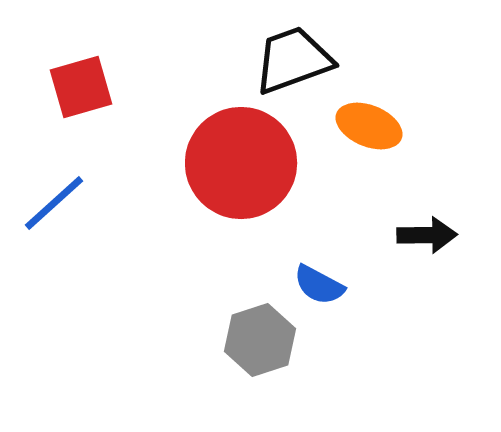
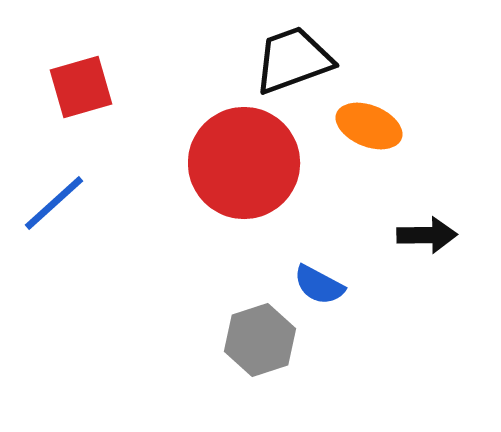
red circle: moved 3 px right
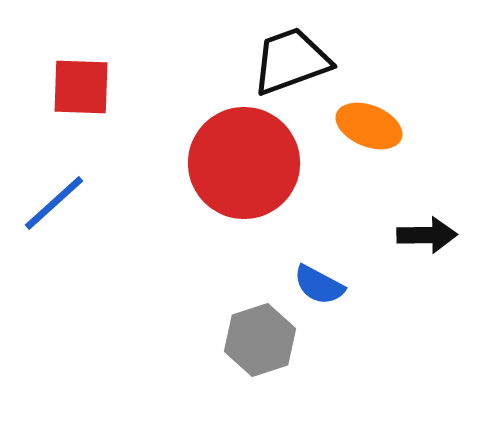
black trapezoid: moved 2 px left, 1 px down
red square: rotated 18 degrees clockwise
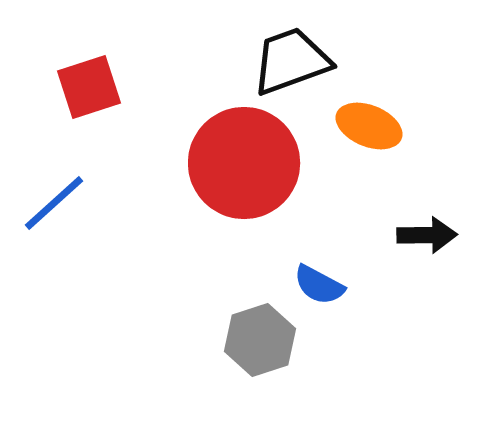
red square: moved 8 px right; rotated 20 degrees counterclockwise
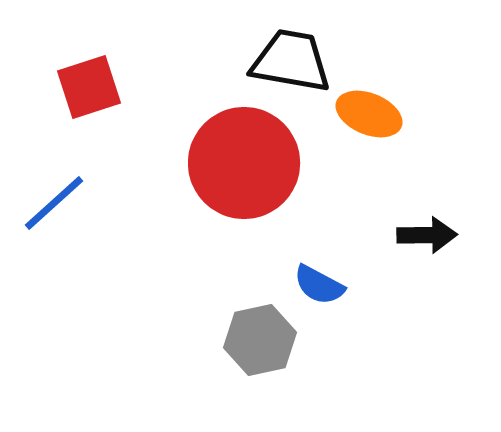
black trapezoid: rotated 30 degrees clockwise
orange ellipse: moved 12 px up
gray hexagon: rotated 6 degrees clockwise
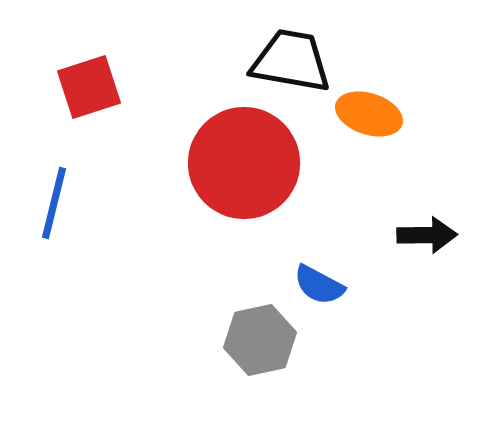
orange ellipse: rotated 4 degrees counterclockwise
blue line: rotated 34 degrees counterclockwise
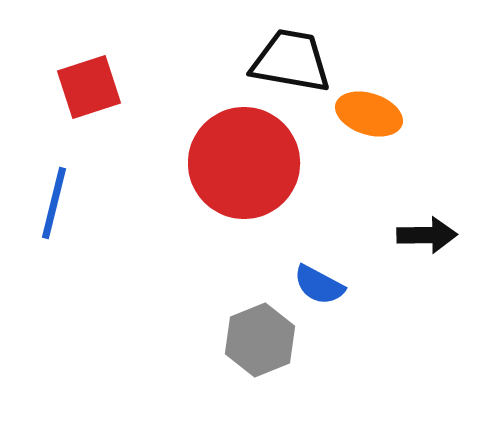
gray hexagon: rotated 10 degrees counterclockwise
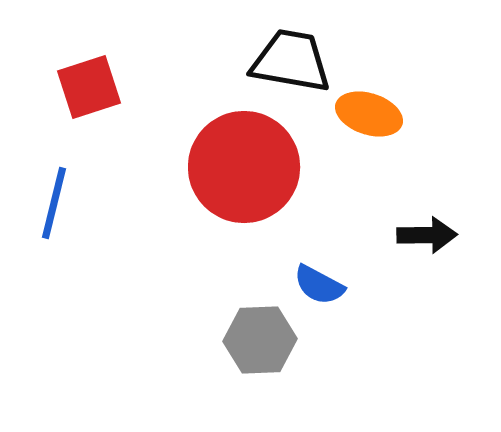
red circle: moved 4 px down
gray hexagon: rotated 20 degrees clockwise
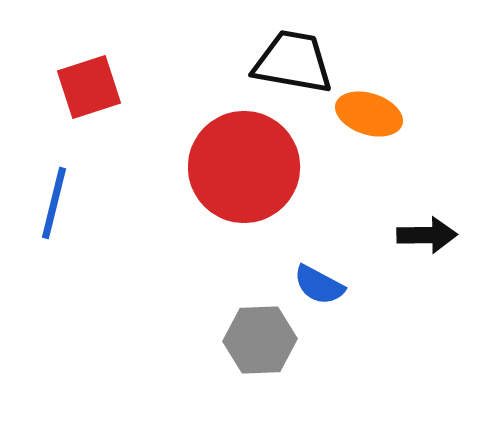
black trapezoid: moved 2 px right, 1 px down
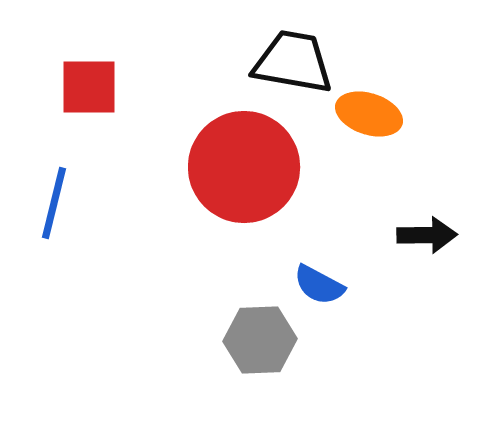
red square: rotated 18 degrees clockwise
